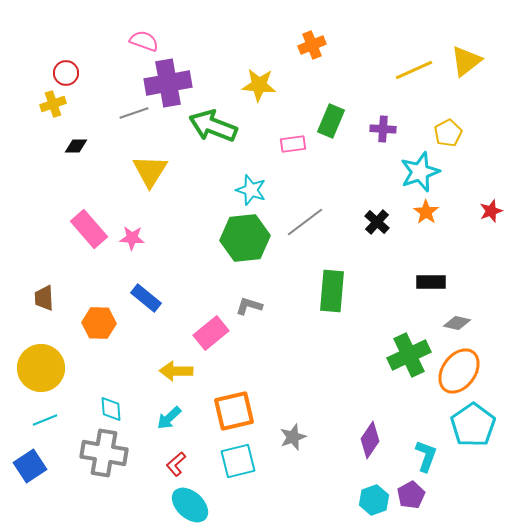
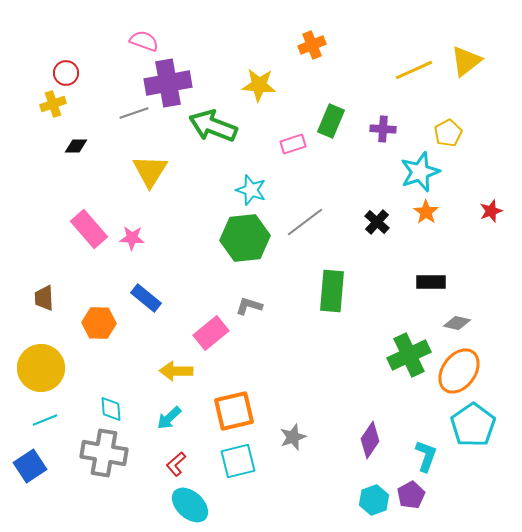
pink rectangle at (293, 144): rotated 10 degrees counterclockwise
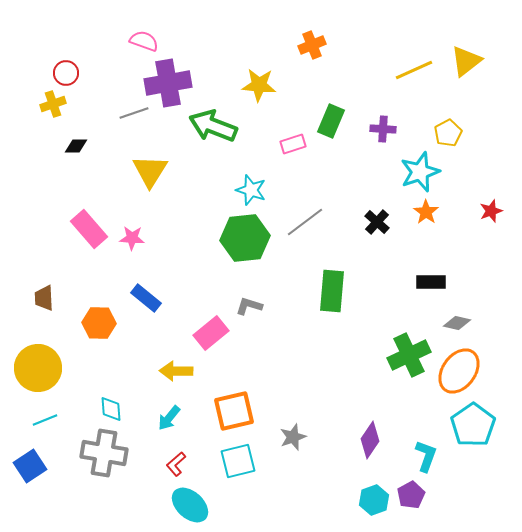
yellow circle at (41, 368): moved 3 px left
cyan arrow at (169, 418): rotated 8 degrees counterclockwise
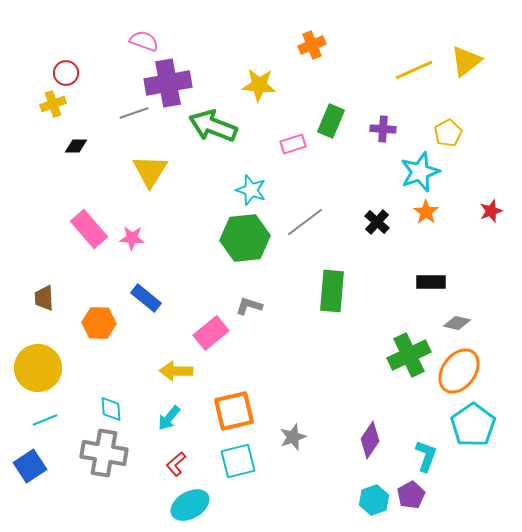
cyan ellipse at (190, 505): rotated 72 degrees counterclockwise
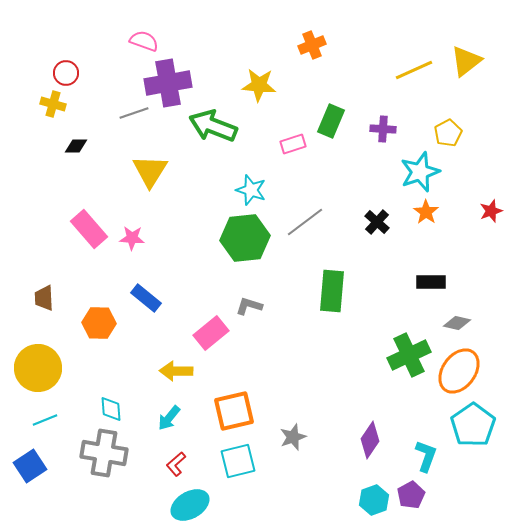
yellow cross at (53, 104): rotated 35 degrees clockwise
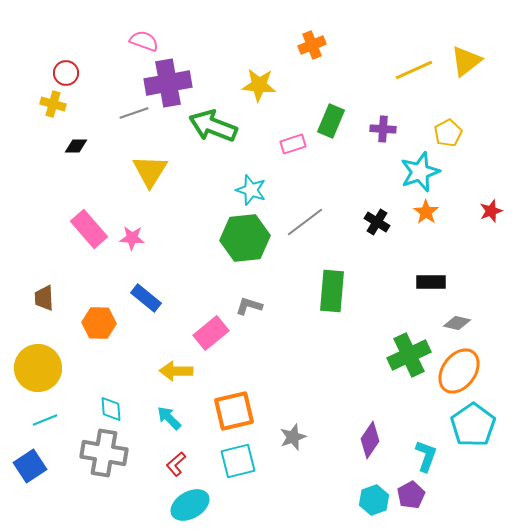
black cross at (377, 222): rotated 10 degrees counterclockwise
cyan arrow at (169, 418): rotated 96 degrees clockwise
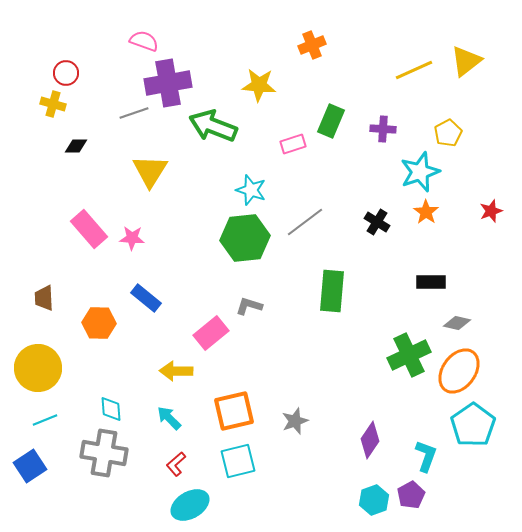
gray star at (293, 437): moved 2 px right, 16 px up
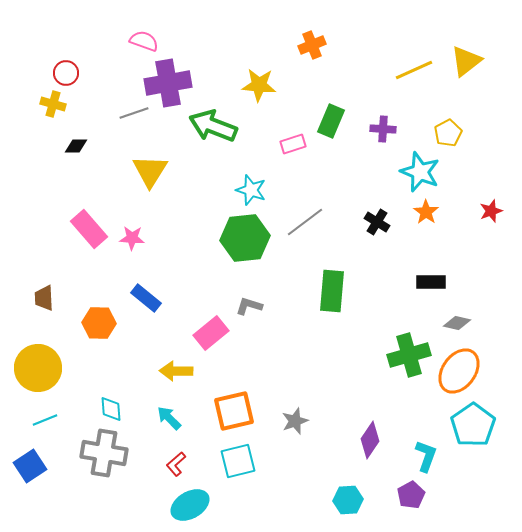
cyan star at (420, 172): rotated 30 degrees counterclockwise
green cross at (409, 355): rotated 9 degrees clockwise
cyan hexagon at (374, 500): moved 26 px left; rotated 16 degrees clockwise
